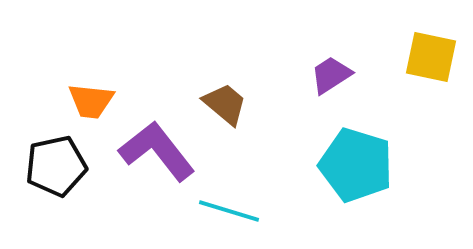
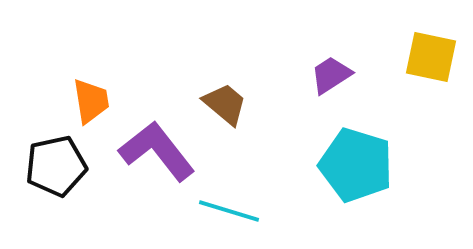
orange trapezoid: rotated 105 degrees counterclockwise
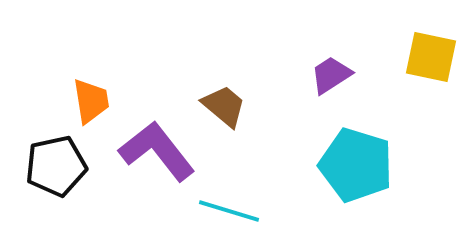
brown trapezoid: moved 1 px left, 2 px down
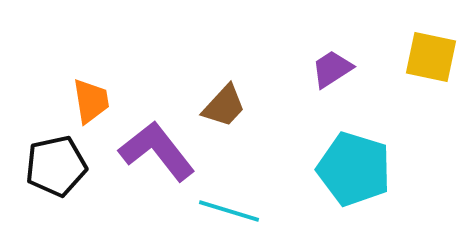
purple trapezoid: moved 1 px right, 6 px up
brown trapezoid: rotated 93 degrees clockwise
cyan pentagon: moved 2 px left, 4 px down
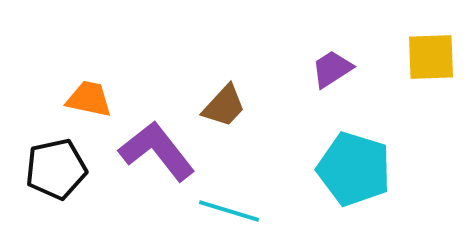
yellow square: rotated 14 degrees counterclockwise
orange trapezoid: moved 2 px left, 2 px up; rotated 69 degrees counterclockwise
black pentagon: moved 3 px down
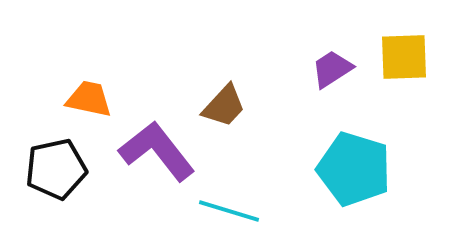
yellow square: moved 27 px left
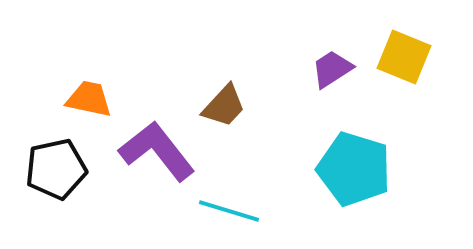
yellow square: rotated 24 degrees clockwise
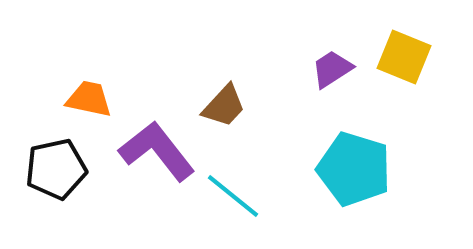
cyan line: moved 4 px right, 15 px up; rotated 22 degrees clockwise
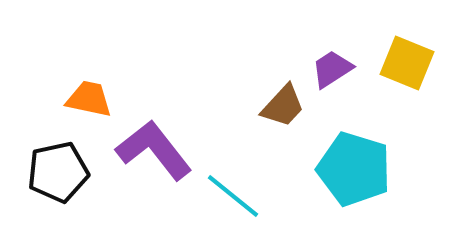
yellow square: moved 3 px right, 6 px down
brown trapezoid: moved 59 px right
purple L-shape: moved 3 px left, 1 px up
black pentagon: moved 2 px right, 3 px down
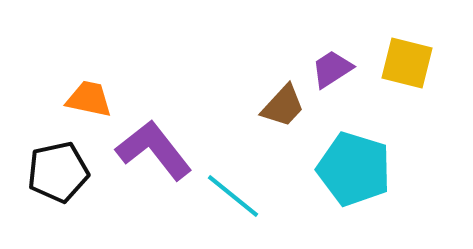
yellow square: rotated 8 degrees counterclockwise
